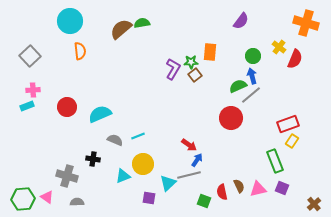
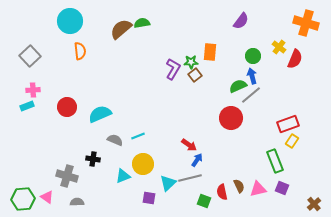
gray line at (189, 175): moved 1 px right, 3 px down
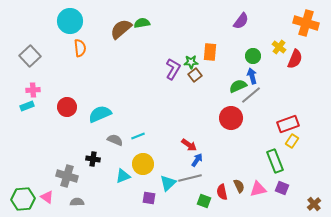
orange semicircle at (80, 51): moved 3 px up
